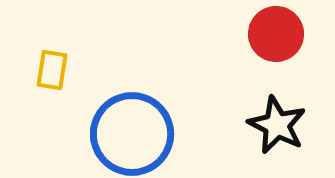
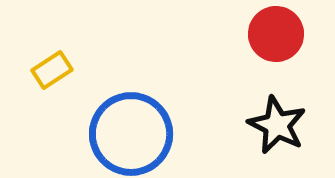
yellow rectangle: rotated 48 degrees clockwise
blue circle: moved 1 px left
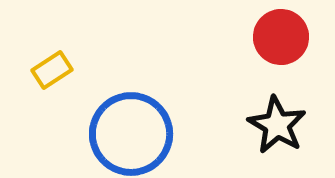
red circle: moved 5 px right, 3 px down
black star: rotated 4 degrees clockwise
